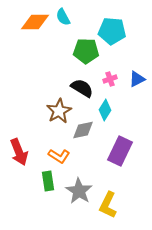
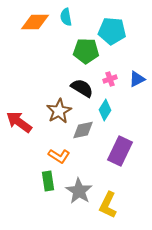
cyan semicircle: moved 3 px right; rotated 18 degrees clockwise
red arrow: moved 30 px up; rotated 148 degrees clockwise
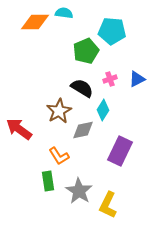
cyan semicircle: moved 2 px left, 4 px up; rotated 108 degrees clockwise
green pentagon: rotated 25 degrees counterclockwise
cyan diamond: moved 2 px left
red arrow: moved 7 px down
orange L-shape: rotated 25 degrees clockwise
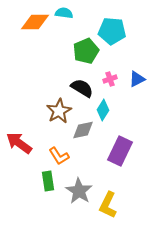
red arrow: moved 14 px down
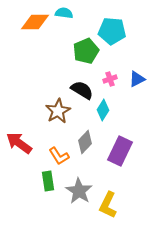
black semicircle: moved 2 px down
brown star: moved 1 px left
gray diamond: moved 2 px right, 12 px down; rotated 35 degrees counterclockwise
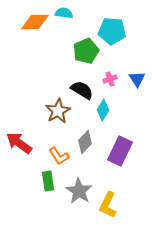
blue triangle: rotated 36 degrees counterclockwise
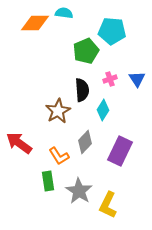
orange diamond: moved 1 px down
black semicircle: rotated 55 degrees clockwise
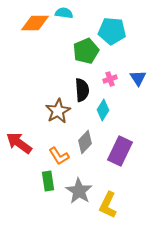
blue triangle: moved 1 px right, 1 px up
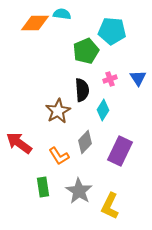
cyan semicircle: moved 2 px left, 1 px down
green rectangle: moved 5 px left, 6 px down
yellow L-shape: moved 2 px right, 1 px down
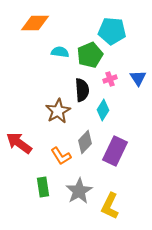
cyan semicircle: moved 2 px left, 38 px down
green pentagon: moved 4 px right, 4 px down
purple rectangle: moved 5 px left
orange L-shape: moved 2 px right
gray star: rotated 8 degrees clockwise
